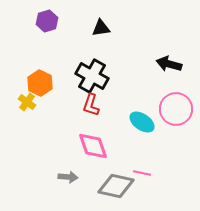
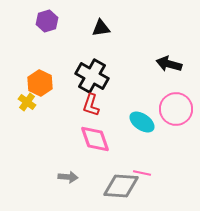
pink diamond: moved 2 px right, 7 px up
gray diamond: moved 5 px right; rotated 9 degrees counterclockwise
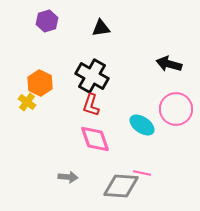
cyan ellipse: moved 3 px down
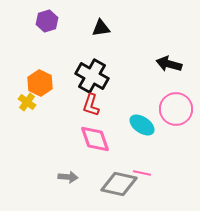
gray diamond: moved 2 px left, 2 px up; rotated 9 degrees clockwise
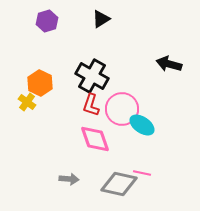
black triangle: moved 9 px up; rotated 24 degrees counterclockwise
pink circle: moved 54 px left
gray arrow: moved 1 px right, 2 px down
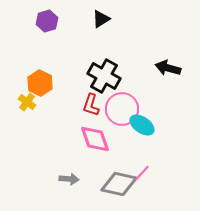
black arrow: moved 1 px left, 4 px down
black cross: moved 12 px right
pink line: rotated 60 degrees counterclockwise
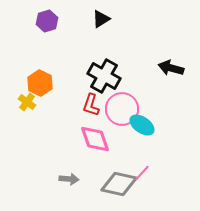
black arrow: moved 3 px right
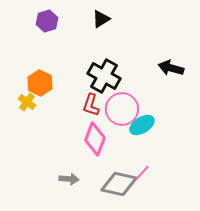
cyan ellipse: rotated 65 degrees counterclockwise
pink diamond: rotated 40 degrees clockwise
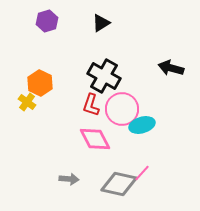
black triangle: moved 4 px down
cyan ellipse: rotated 15 degrees clockwise
pink diamond: rotated 48 degrees counterclockwise
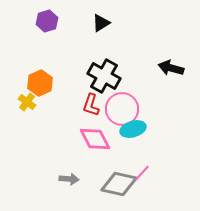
orange hexagon: rotated 10 degrees clockwise
cyan ellipse: moved 9 px left, 4 px down
